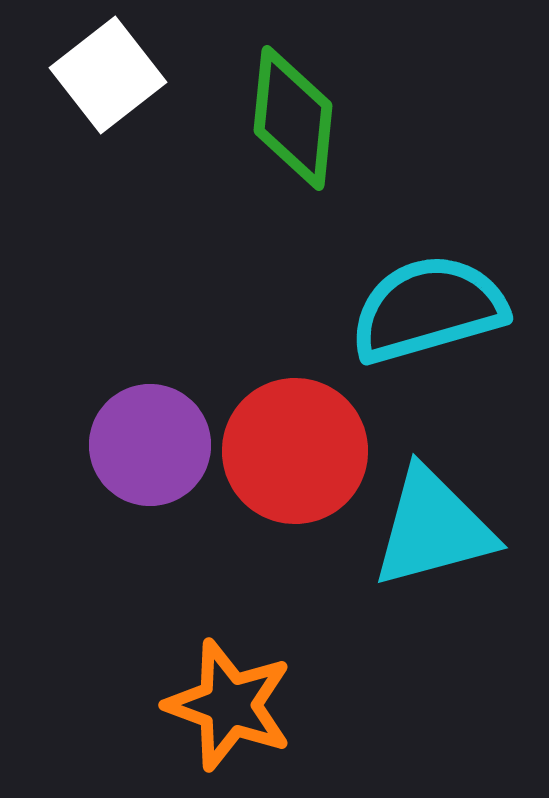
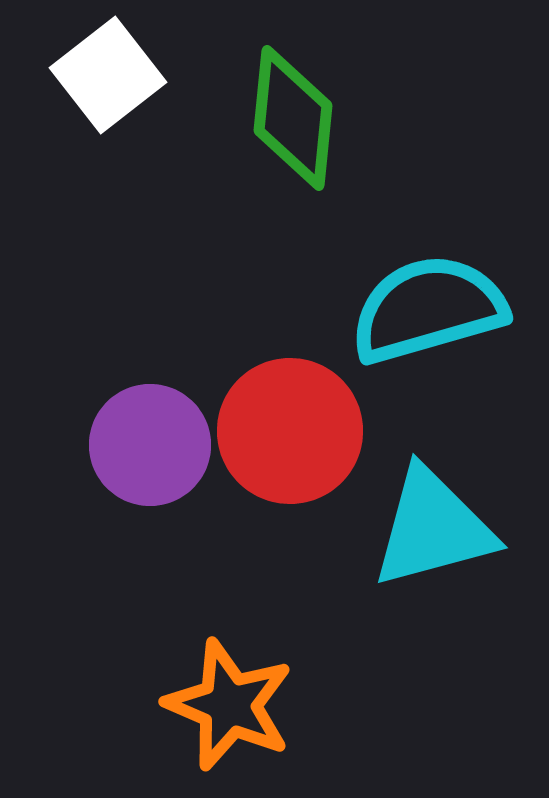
red circle: moved 5 px left, 20 px up
orange star: rotated 3 degrees clockwise
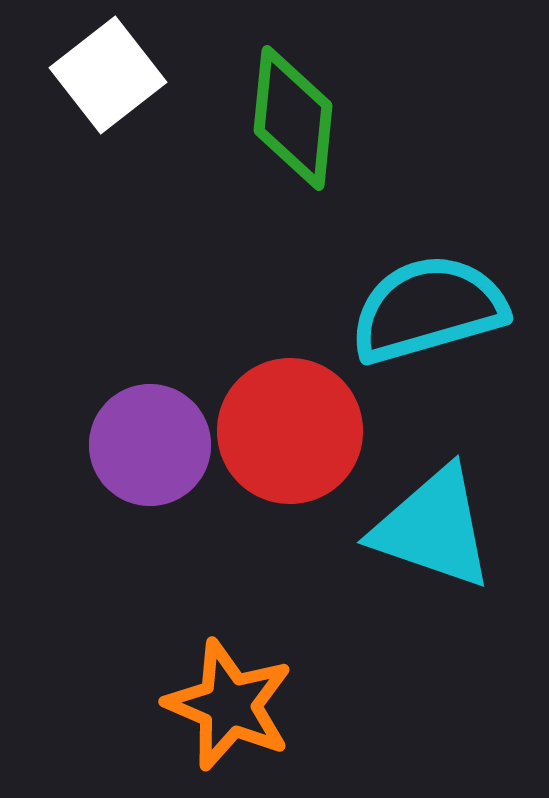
cyan triangle: rotated 34 degrees clockwise
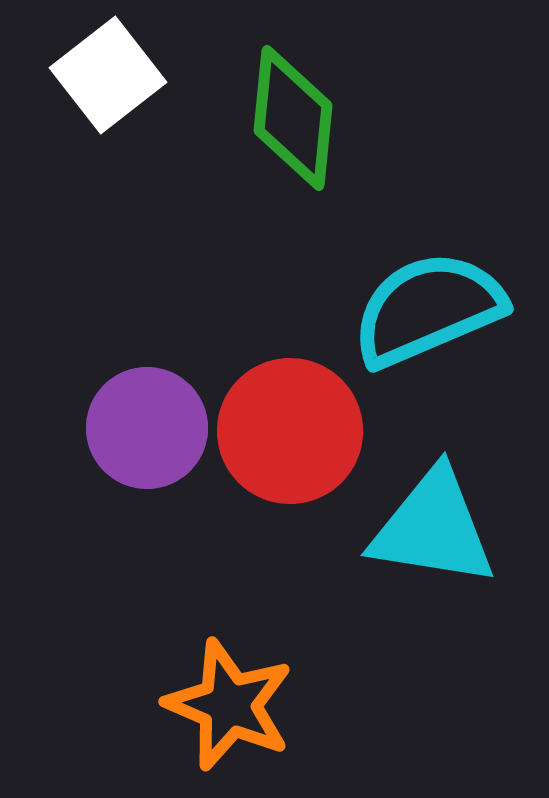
cyan semicircle: rotated 7 degrees counterclockwise
purple circle: moved 3 px left, 17 px up
cyan triangle: rotated 10 degrees counterclockwise
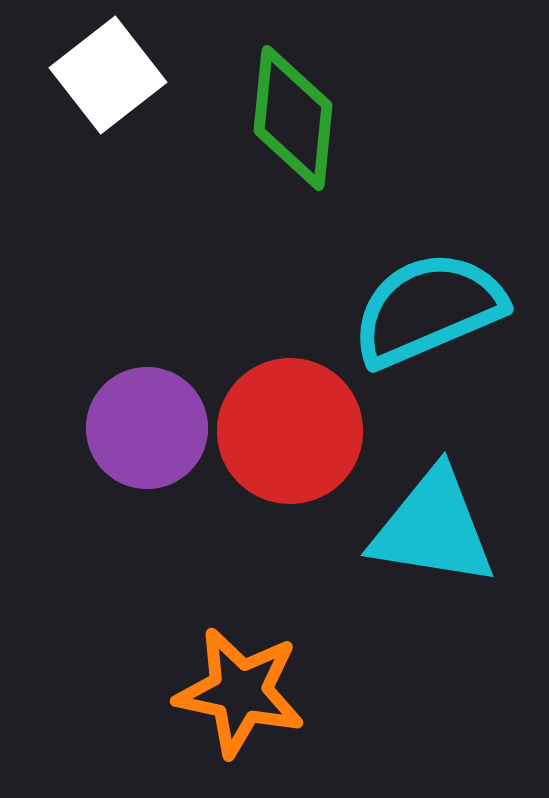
orange star: moved 11 px right, 13 px up; rotated 11 degrees counterclockwise
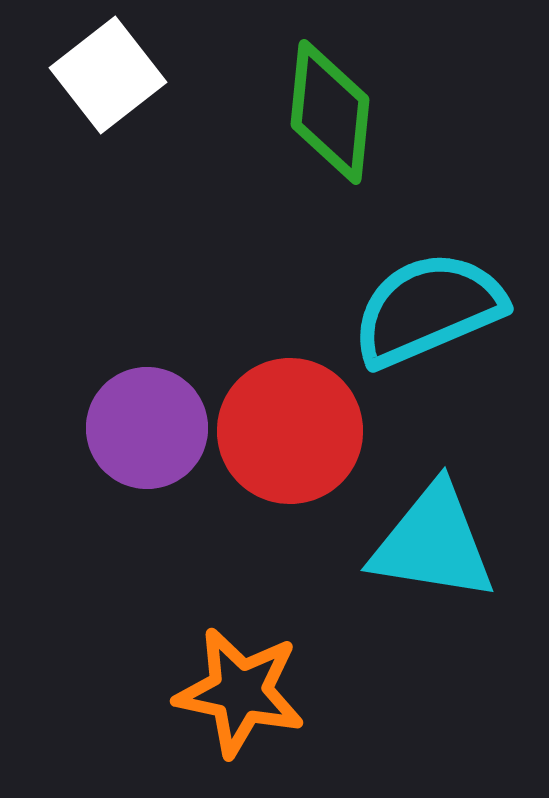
green diamond: moved 37 px right, 6 px up
cyan triangle: moved 15 px down
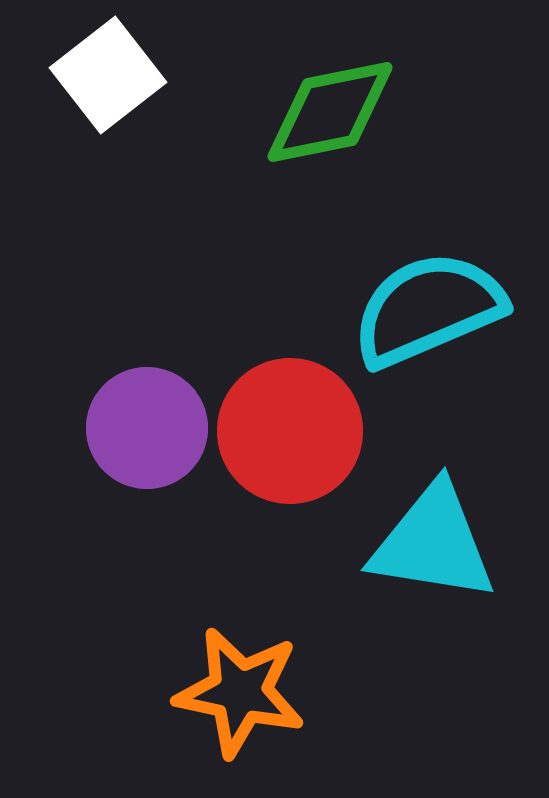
green diamond: rotated 73 degrees clockwise
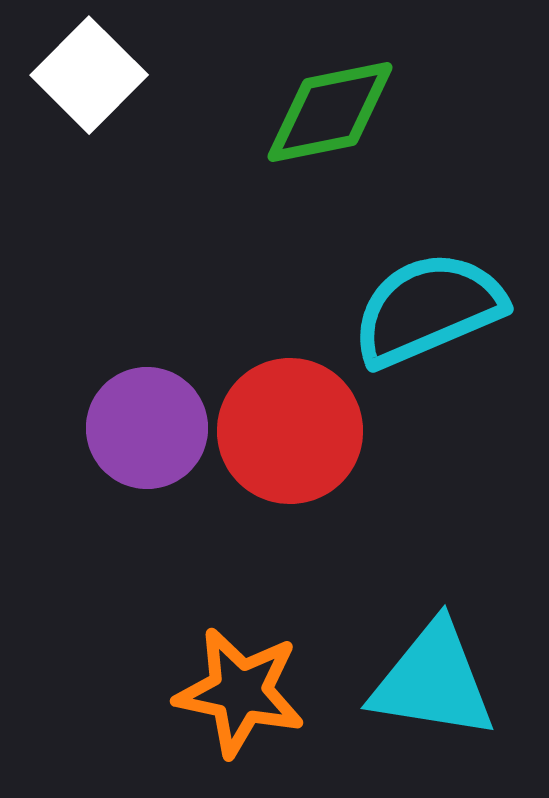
white square: moved 19 px left; rotated 7 degrees counterclockwise
cyan triangle: moved 138 px down
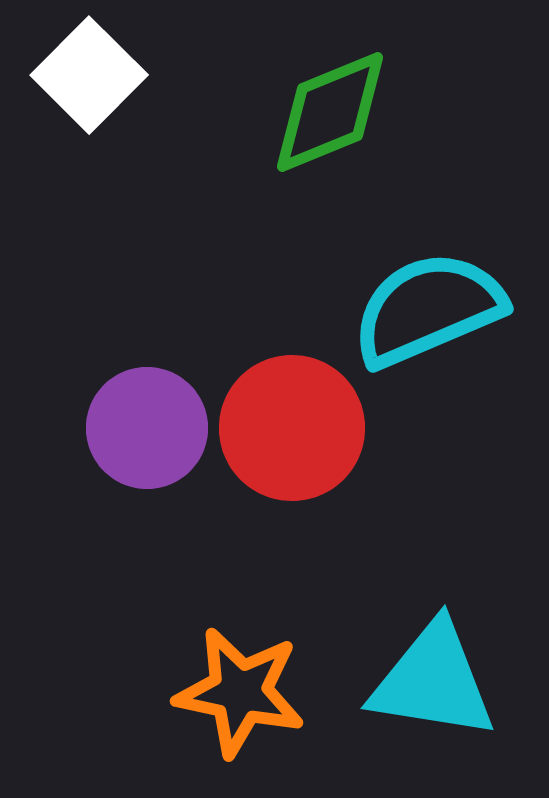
green diamond: rotated 11 degrees counterclockwise
red circle: moved 2 px right, 3 px up
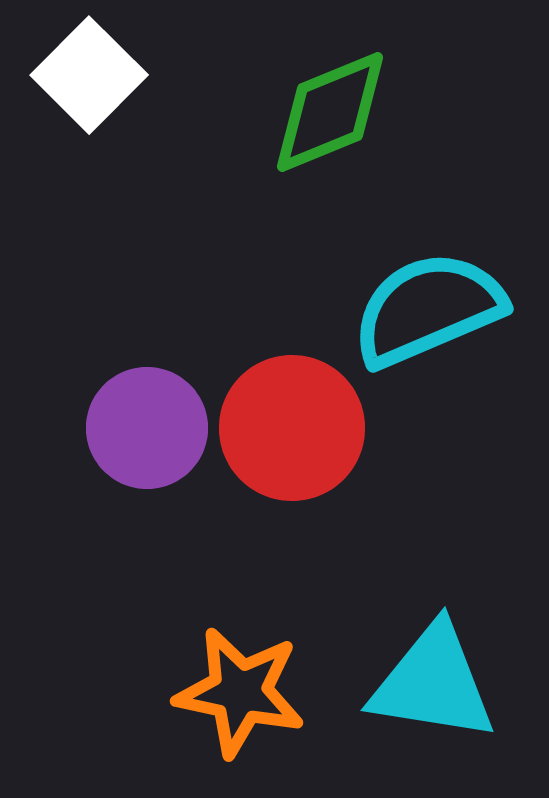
cyan triangle: moved 2 px down
